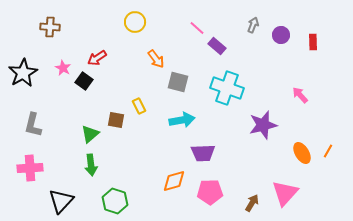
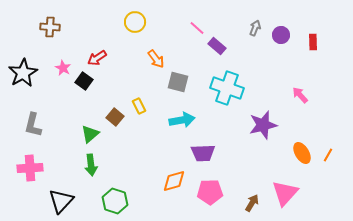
gray arrow: moved 2 px right, 3 px down
brown square: moved 1 px left, 3 px up; rotated 30 degrees clockwise
orange line: moved 4 px down
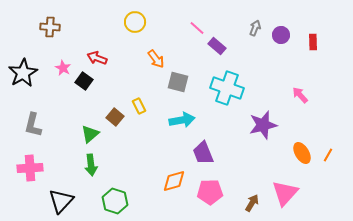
red arrow: rotated 54 degrees clockwise
purple trapezoid: rotated 70 degrees clockwise
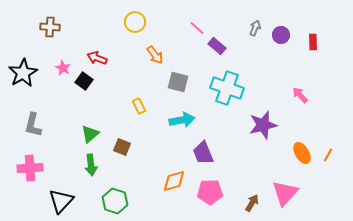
orange arrow: moved 1 px left, 4 px up
brown square: moved 7 px right, 30 px down; rotated 18 degrees counterclockwise
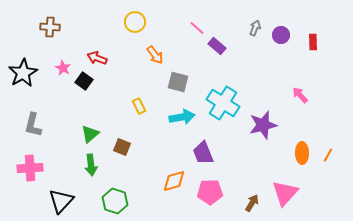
cyan cross: moved 4 px left, 15 px down; rotated 12 degrees clockwise
cyan arrow: moved 3 px up
orange ellipse: rotated 30 degrees clockwise
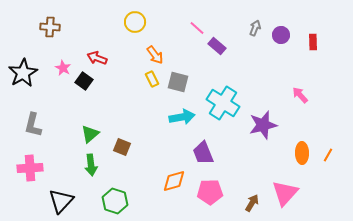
yellow rectangle: moved 13 px right, 27 px up
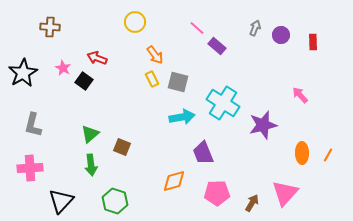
pink pentagon: moved 7 px right, 1 px down
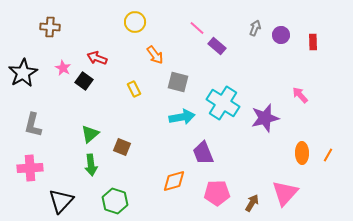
yellow rectangle: moved 18 px left, 10 px down
purple star: moved 2 px right, 7 px up
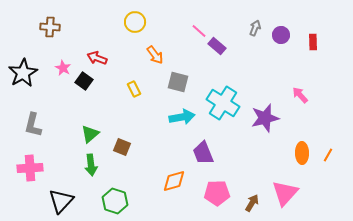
pink line: moved 2 px right, 3 px down
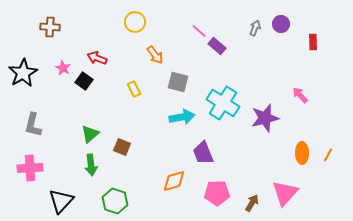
purple circle: moved 11 px up
